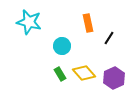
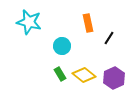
yellow diamond: moved 2 px down; rotated 10 degrees counterclockwise
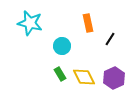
cyan star: moved 1 px right, 1 px down
black line: moved 1 px right, 1 px down
yellow diamond: moved 2 px down; rotated 25 degrees clockwise
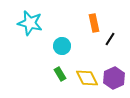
orange rectangle: moved 6 px right
yellow diamond: moved 3 px right, 1 px down
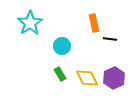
cyan star: rotated 25 degrees clockwise
black line: rotated 64 degrees clockwise
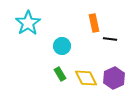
cyan star: moved 2 px left
yellow diamond: moved 1 px left
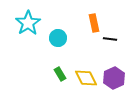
cyan circle: moved 4 px left, 8 px up
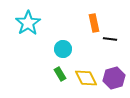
cyan circle: moved 5 px right, 11 px down
purple hexagon: rotated 10 degrees clockwise
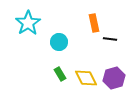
cyan circle: moved 4 px left, 7 px up
